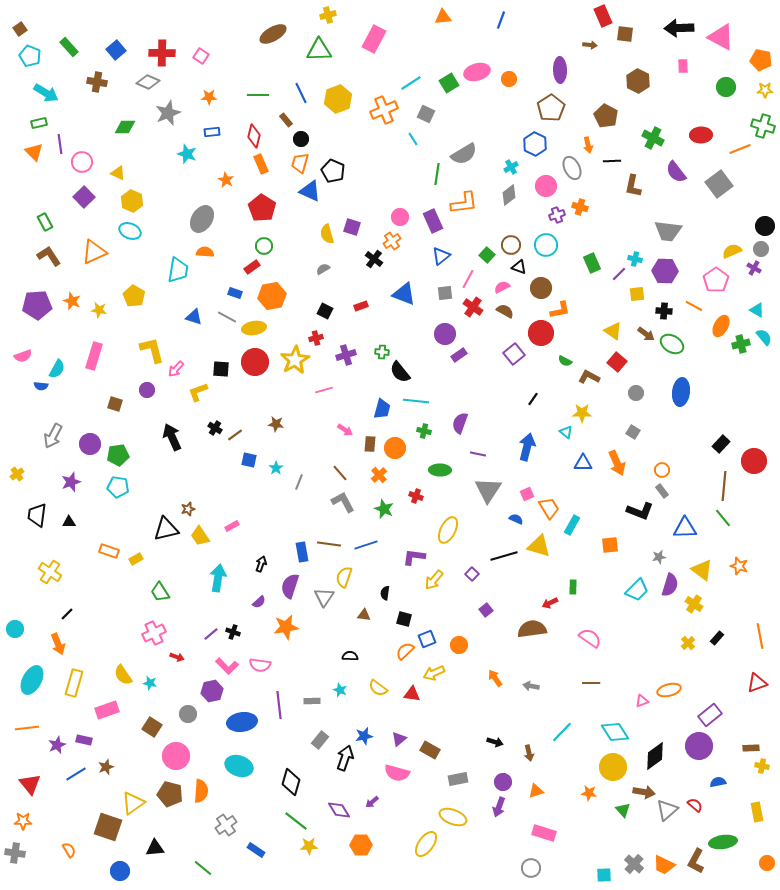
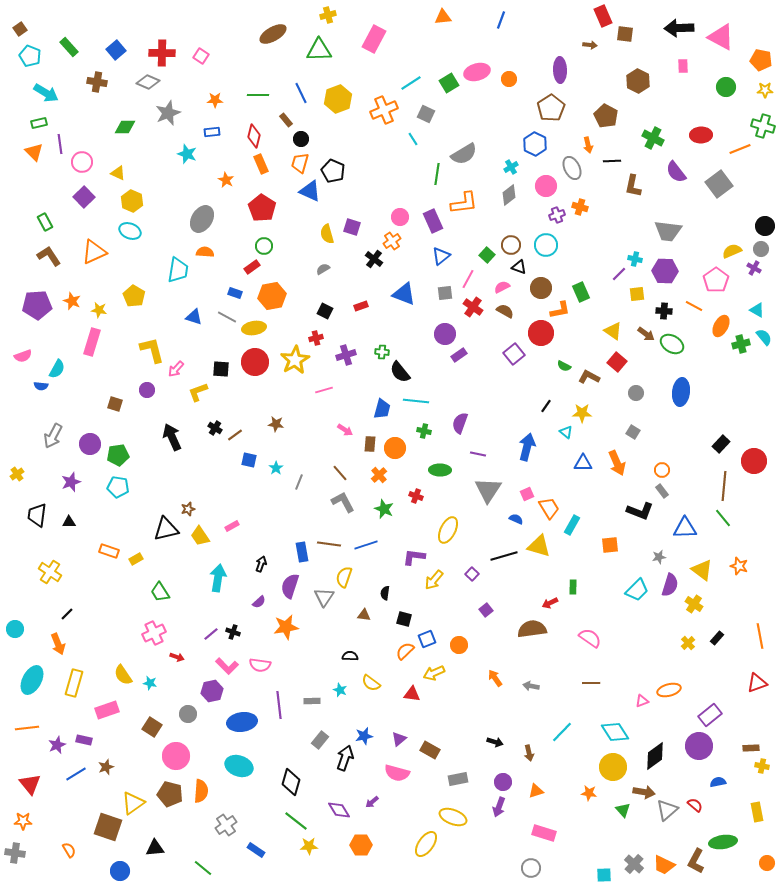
orange star at (209, 97): moved 6 px right, 3 px down
green rectangle at (592, 263): moved 11 px left, 29 px down
pink rectangle at (94, 356): moved 2 px left, 14 px up
green semicircle at (565, 361): moved 1 px left, 5 px down
black line at (533, 399): moved 13 px right, 7 px down
yellow semicircle at (378, 688): moved 7 px left, 5 px up
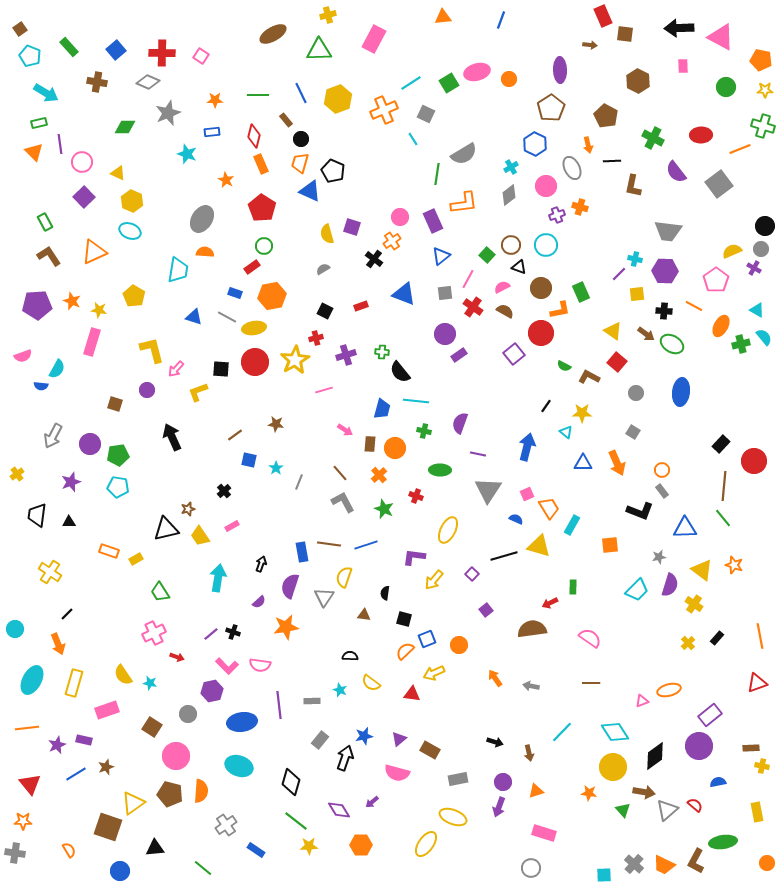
black cross at (215, 428): moved 9 px right, 63 px down; rotated 16 degrees clockwise
orange star at (739, 566): moved 5 px left, 1 px up
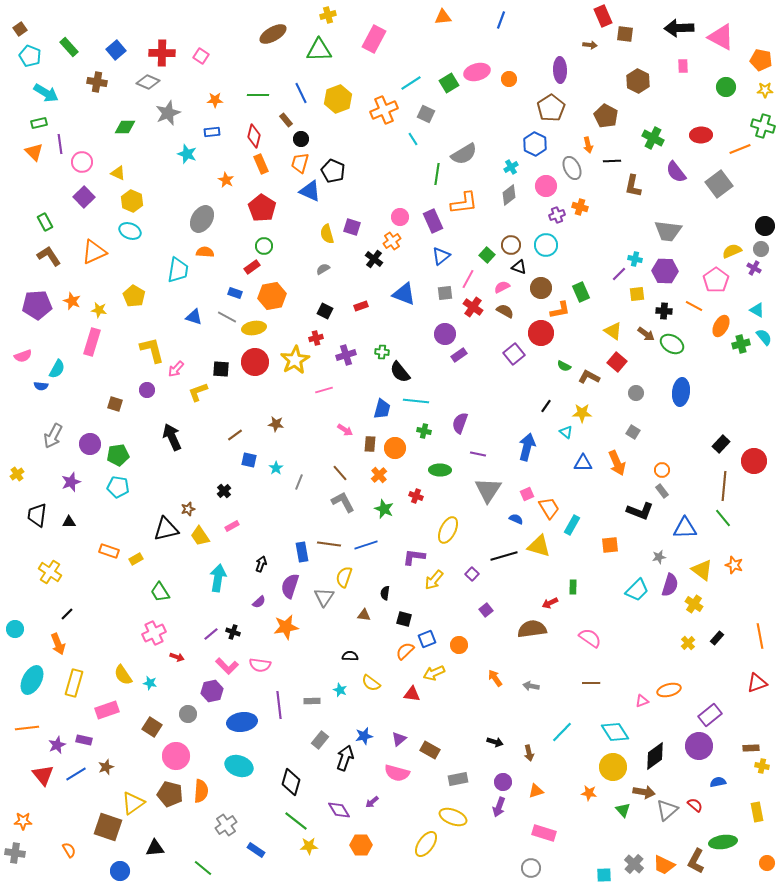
red triangle at (30, 784): moved 13 px right, 9 px up
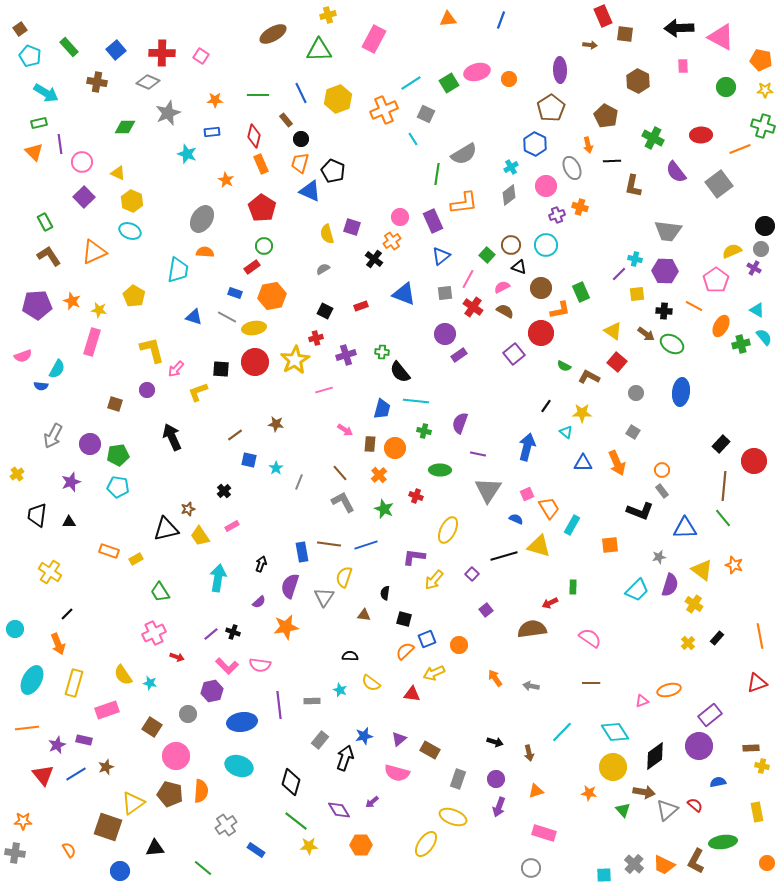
orange triangle at (443, 17): moved 5 px right, 2 px down
gray rectangle at (458, 779): rotated 60 degrees counterclockwise
purple circle at (503, 782): moved 7 px left, 3 px up
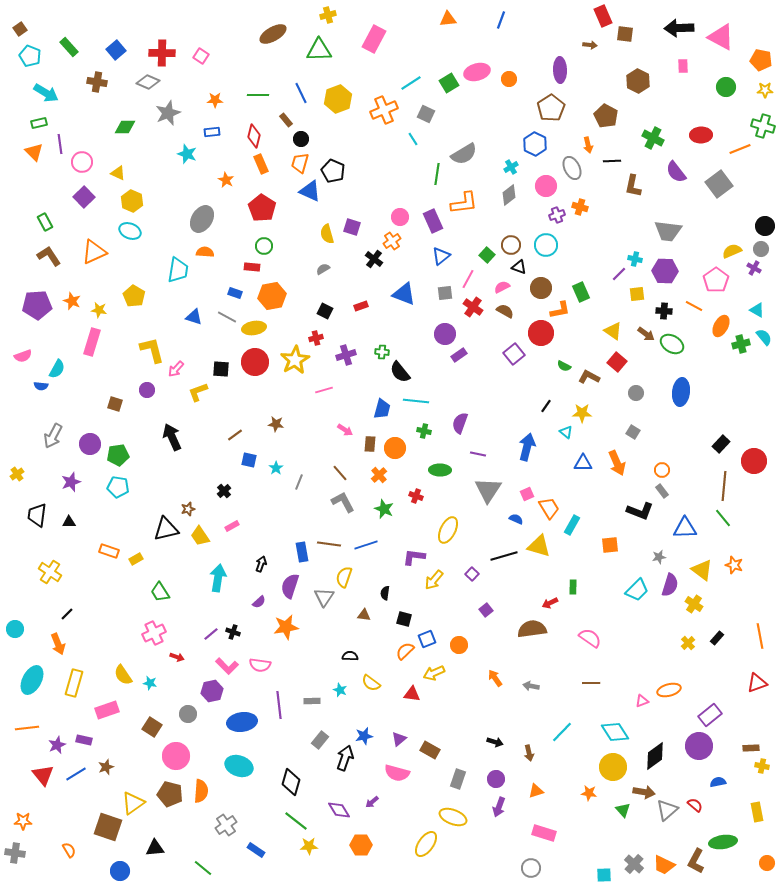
red rectangle at (252, 267): rotated 42 degrees clockwise
